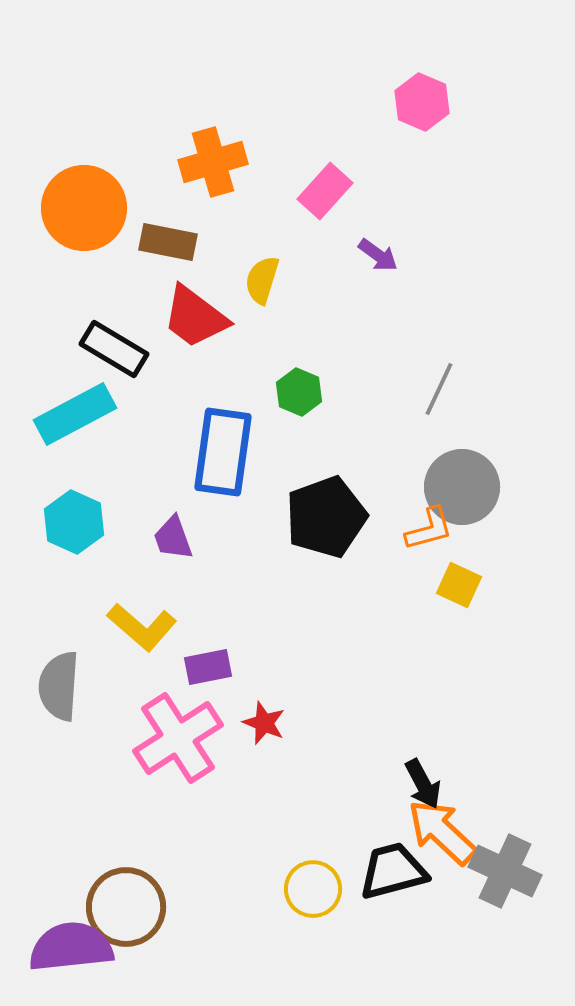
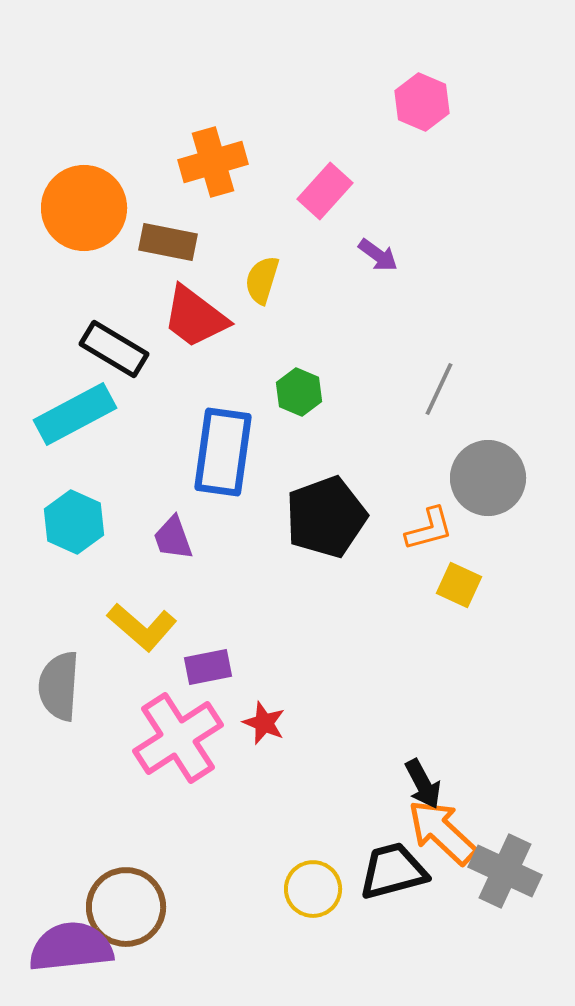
gray circle: moved 26 px right, 9 px up
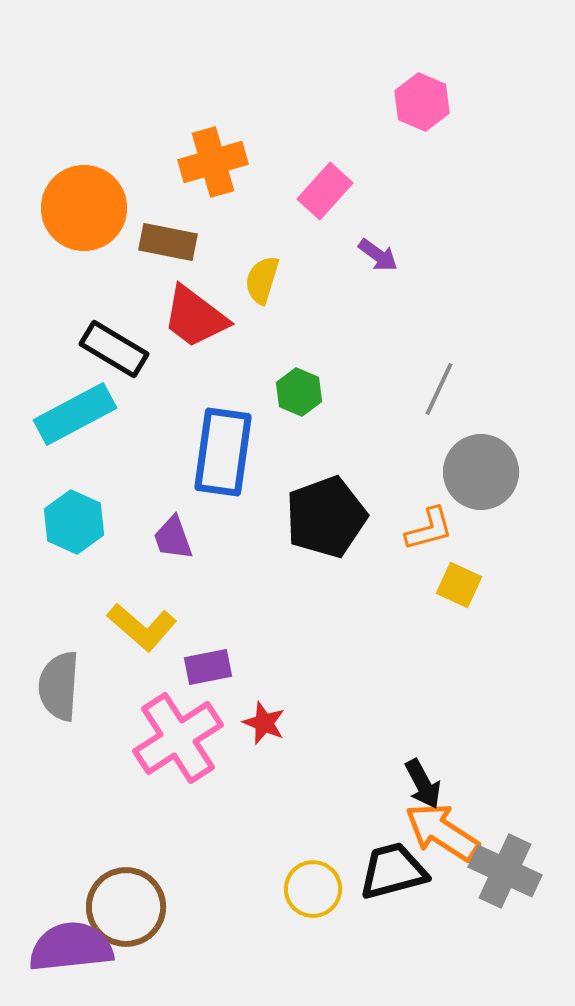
gray circle: moved 7 px left, 6 px up
orange arrow: rotated 10 degrees counterclockwise
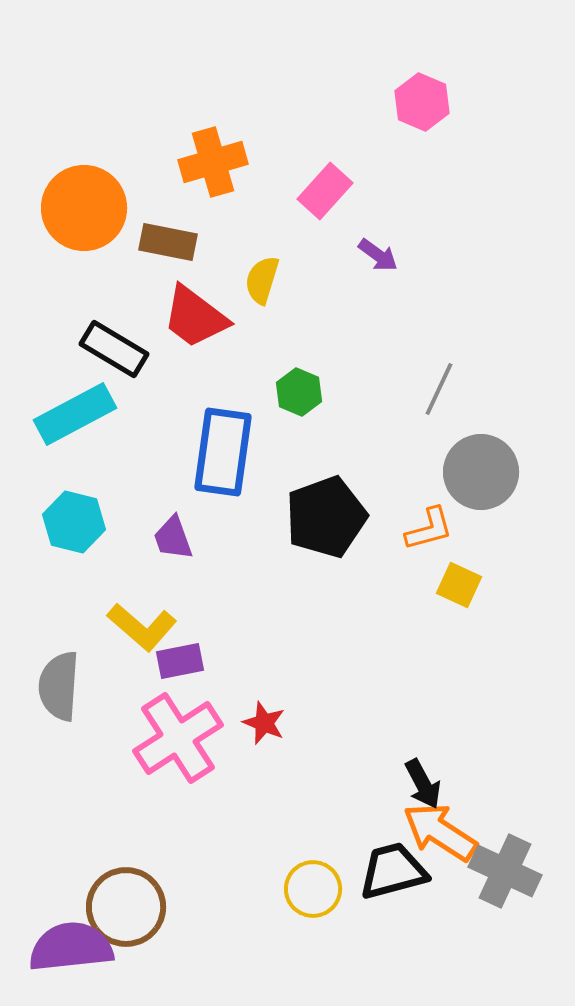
cyan hexagon: rotated 10 degrees counterclockwise
purple rectangle: moved 28 px left, 6 px up
orange arrow: moved 2 px left
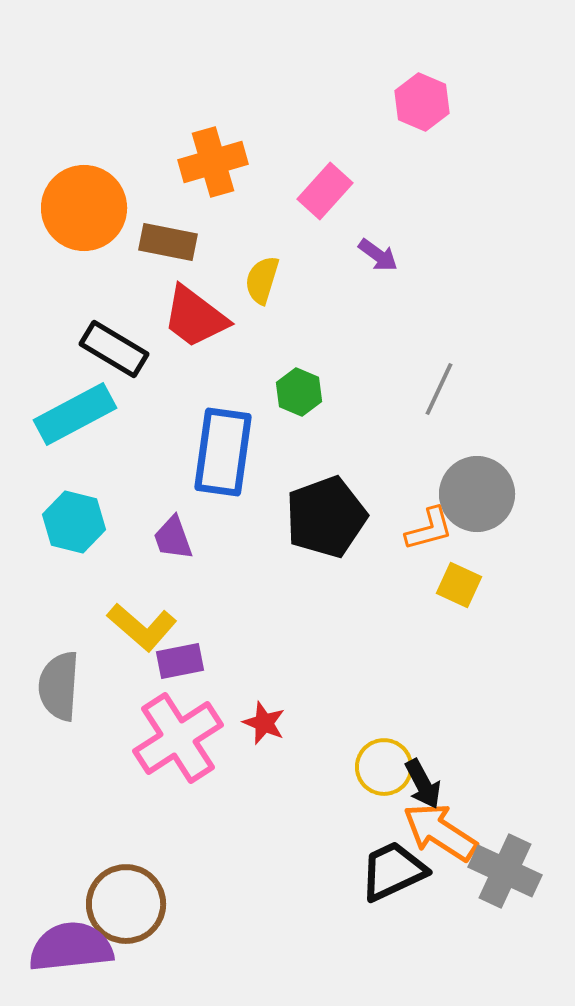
gray circle: moved 4 px left, 22 px down
black trapezoid: rotated 10 degrees counterclockwise
yellow circle: moved 71 px right, 122 px up
brown circle: moved 3 px up
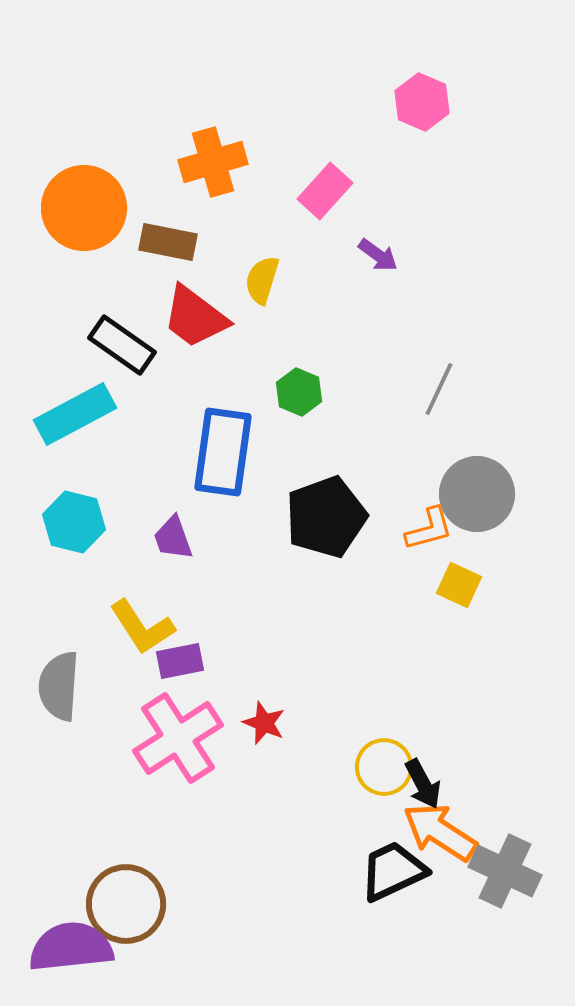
black rectangle: moved 8 px right, 4 px up; rotated 4 degrees clockwise
yellow L-shape: rotated 16 degrees clockwise
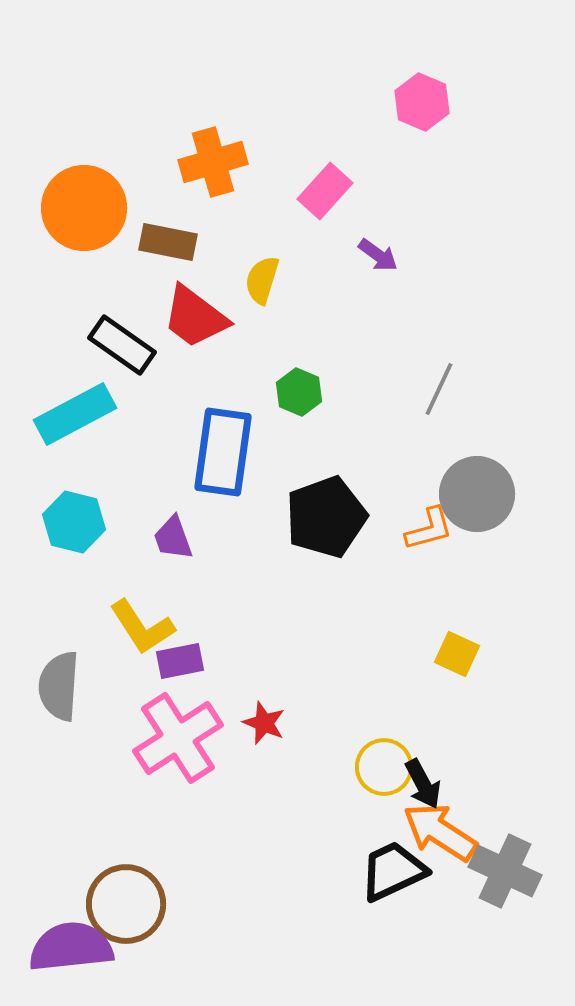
yellow square: moved 2 px left, 69 px down
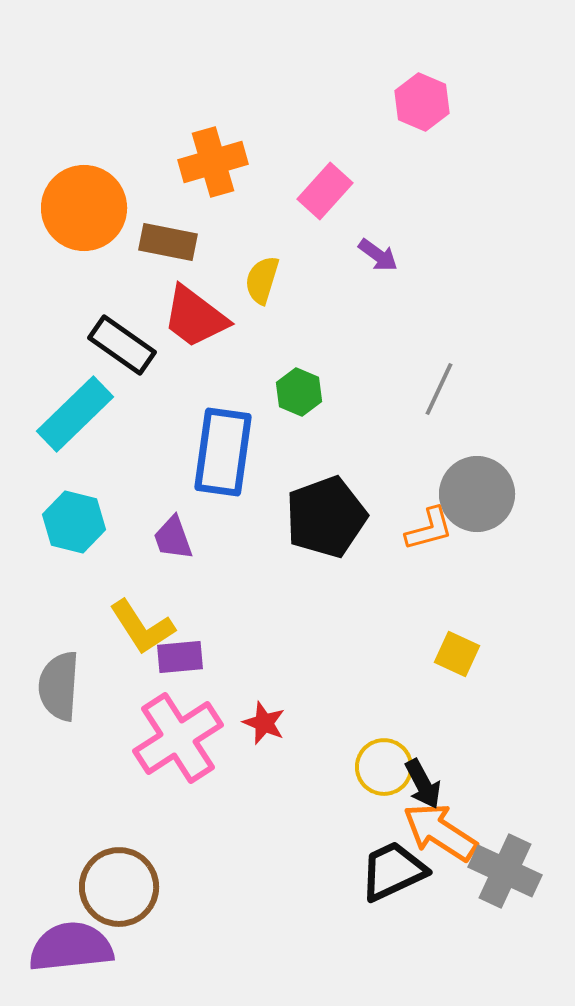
cyan rectangle: rotated 16 degrees counterclockwise
purple rectangle: moved 4 px up; rotated 6 degrees clockwise
brown circle: moved 7 px left, 17 px up
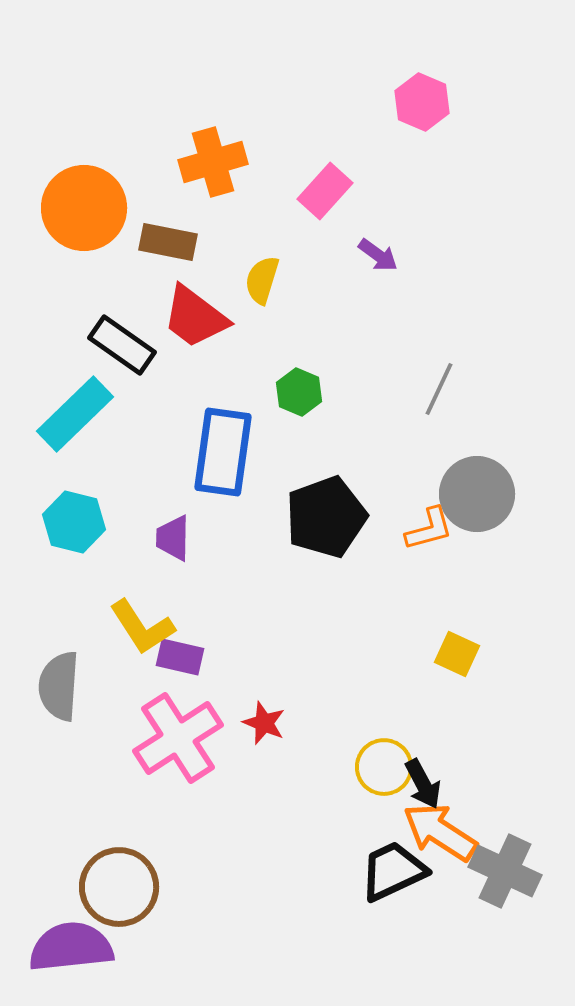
purple trapezoid: rotated 21 degrees clockwise
purple rectangle: rotated 18 degrees clockwise
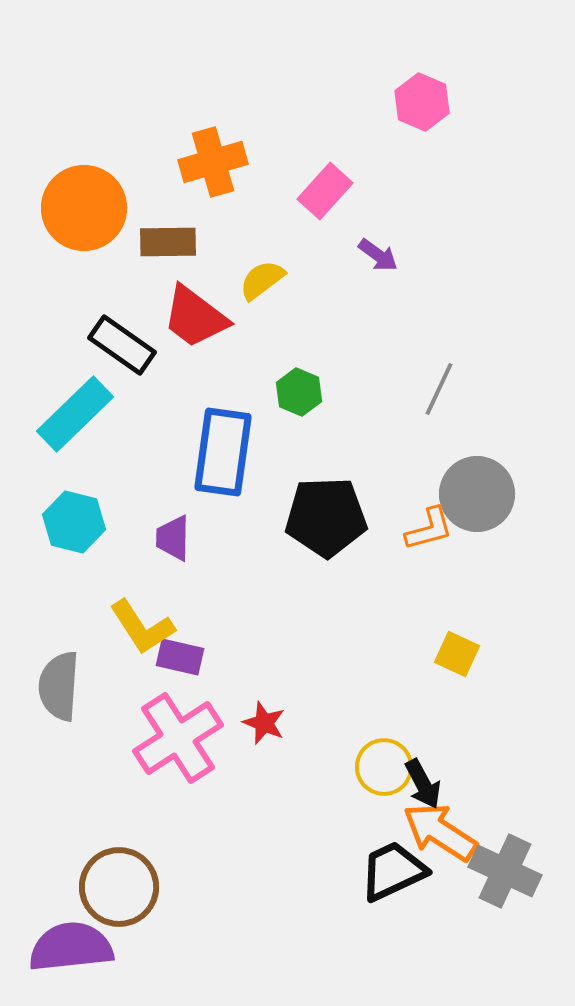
brown rectangle: rotated 12 degrees counterclockwise
yellow semicircle: rotated 36 degrees clockwise
black pentagon: rotated 18 degrees clockwise
